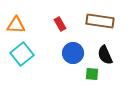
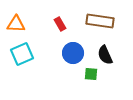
orange triangle: moved 1 px up
cyan square: rotated 15 degrees clockwise
green square: moved 1 px left
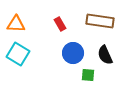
cyan square: moved 4 px left; rotated 35 degrees counterclockwise
green square: moved 3 px left, 1 px down
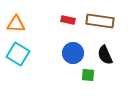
red rectangle: moved 8 px right, 4 px up; rotated 48 degrees counterclockwise
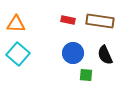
cyan square: rotated 10 degrees clockwise
green square: moved 2 px left
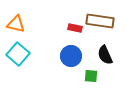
red rectangle: moved 7 px right, 8 px down
orange triangle: rotated 12 degrees clockwise
blue circle: moved 2 px left, 3 px down
green square: moved 5 px right, 1 px down
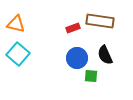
red rectangle: moved 2 px left; rotated 32 degrees counterclockwise
blue circle: moved 6 px right, 2 px down
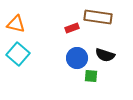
brown rectangle: moved 2 px left, 4 px up
red rectangle: moved 1 px left
black semicircle: rotated 48 degrees counterclockwise
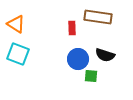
orange triangle: rotated 18 degrees clockwise
red rectangle: rotated 72 degrees counterclockwise
cyan square: rotated 20 degrees counterclockwise
blue circle: moved 1 px right, 1 px down
